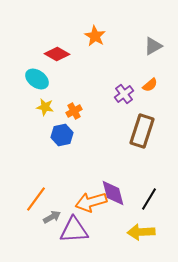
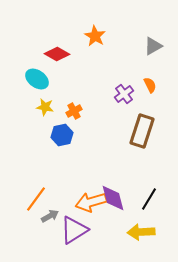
orange semicircle: rotated 77 degrees counterclockwise
purple diamond: moved 5 px down
gray arrow: moved 2 px left, 1 px up
purple triangle: rotated 28 degrees counterclockwise
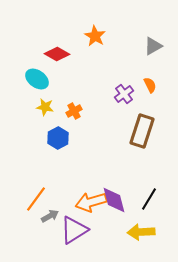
blue hexagon: moved 4 px left, 3 px down; rotated 15 degrees counterclockwise
purple diamond: moved 1 px right, 2 px down
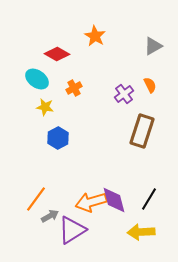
orange cross: moved 23 px up
purple triangle: moved 2 px left
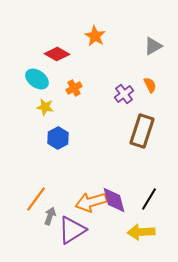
gray arrow: rotated 42 degrees counterclockwise
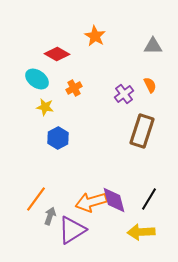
gray triangle: rotated 30 degrees clockwise
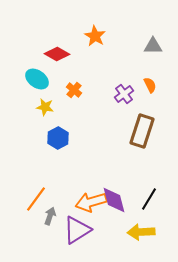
orange cross: moved 2 px down; rotated 21 degrees counterclockwise
purple triangle: moved 5 px right
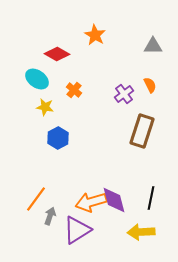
orange star: moved 1 px up
black line: moved 2 px right, 1 px up; rotated 20 degrees counterclockwise
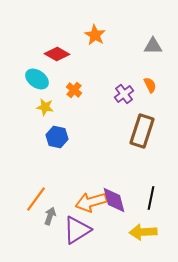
blue hexagon: moved 1 px left, 1 px up; rotated 20 degrees counterclockwise
yellow arrow: moved 2 px right
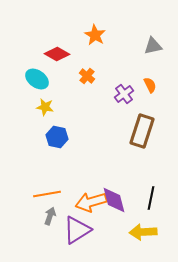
gray triangle: rotated 12 degrees counterclockwise
orange cross: moved 13 px right, 14 px up
orange line: moved 11 px right, 5 px up; rotated 44 degrees clockwise
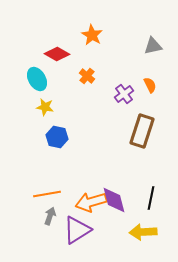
orange star: moved 3 px left
cyan ellipse: rotated 25 degrees clockwise
